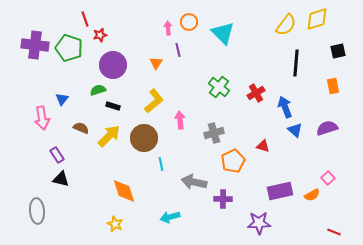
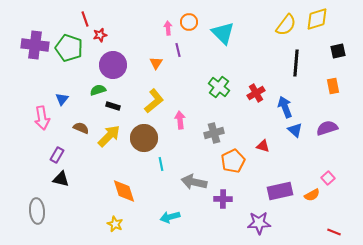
purple rectangle at (57, 155): rotated 63 degrees clockwise
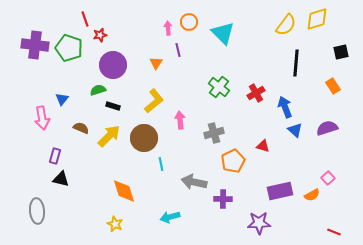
black square at (338, 51): moved 3 px right, 1 px down
orange rectangle at (333, 86): rotated 21 degrees counterclockwise
purple rectangle at (57, 155): moved 2 px left, 1 px down; rotated 14 degrees counterclockwise
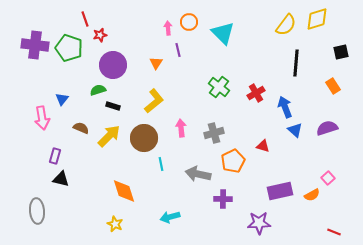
pink arrow at (180, 120): moved 1 px right, 8 px down
gray arrow at (194, 182): moved 4 px right, 8 px up
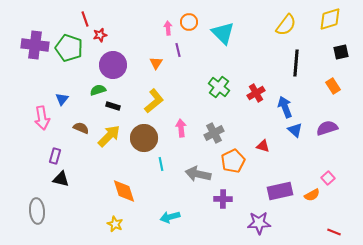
yellow diamond at (317, 19): moved 13 px right
gray cross at (214, 133): rotated 12 degrees counterclockwise
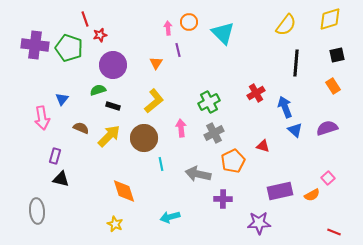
black square at (341, 52): moved 4 px left, 3 px down
green cross at (219, 87): moved 10 px left, 15 px down; rotated 25 degrees clockwise
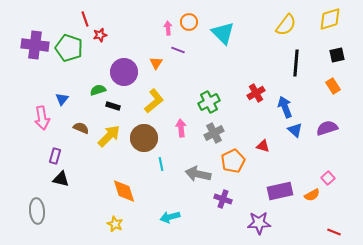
purple line at (178, 50): rotated 56 degrees counterclockwise
purple circle at (113, 65): moved 11 px right, 7 px down
purple cross at (223, 199): rotated 18 degrees clockwise
